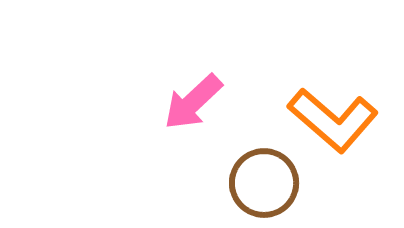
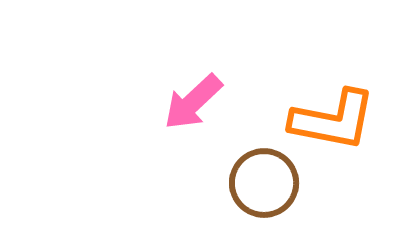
orange L-shape: rotated 30 degrees counterclockwise
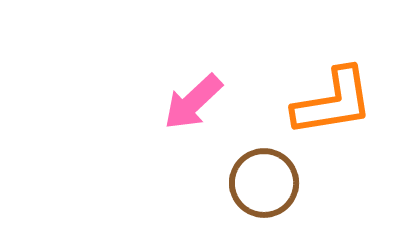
orange L-shape: moved 18 px up; rotated 20 degrees counterclockwise
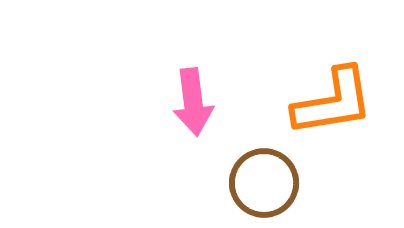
pink arrow: rotated 54 degrees counterclockwise
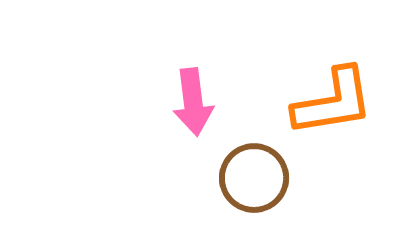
brown circle: moved 10 px left, 5 px up
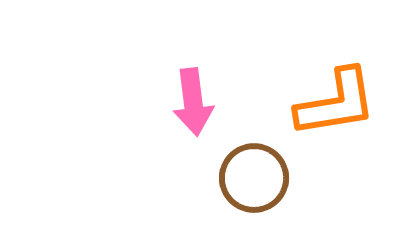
orange L-shape: moved 3 px right, 1 px down
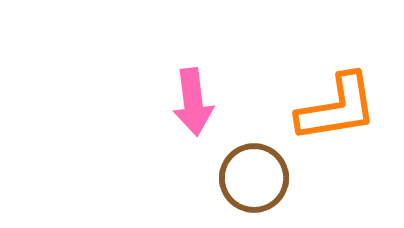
orange L-shape: moved 1 px right, 5 px down
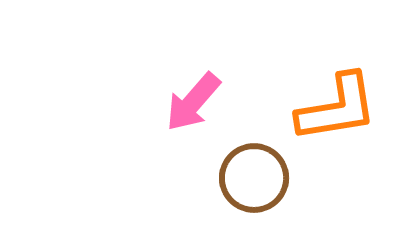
pink arrow: rotated 48 degrees clockwise
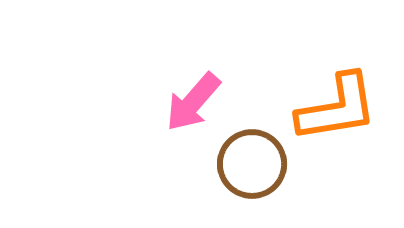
brown circle: moved 2 px left, 14 px up
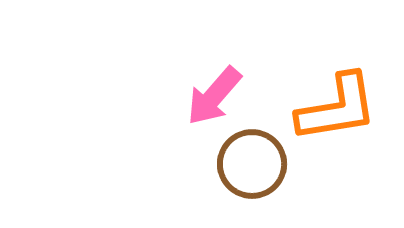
pink arrow: moved 21 px right, 6 px up
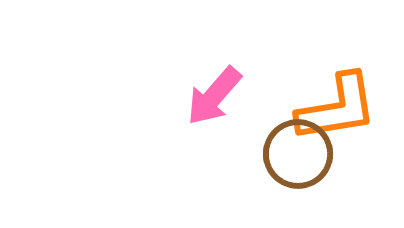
brown circle: moved 46 px right, 10 px up
